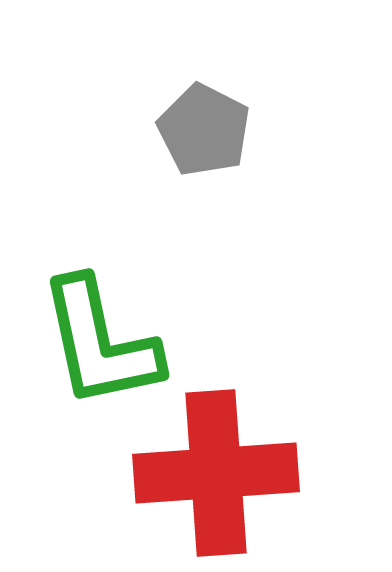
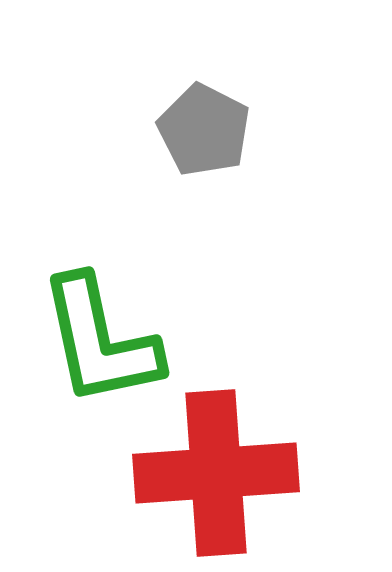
green L-shape: moved 2 px up
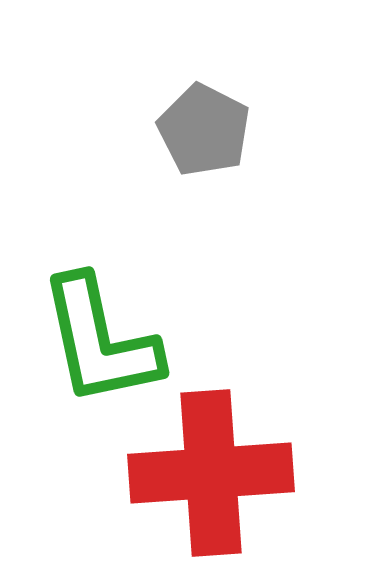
red cross: moved 5 px left
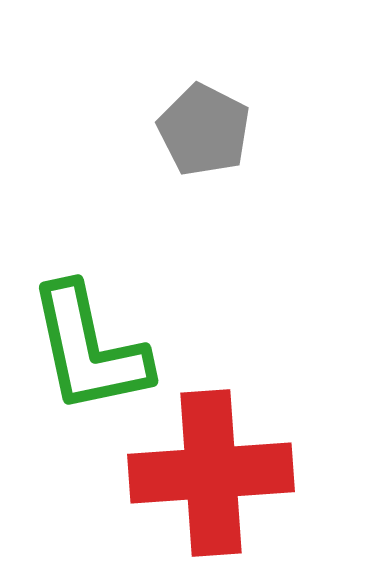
green L-shape: moved 11 px left, 8 px down
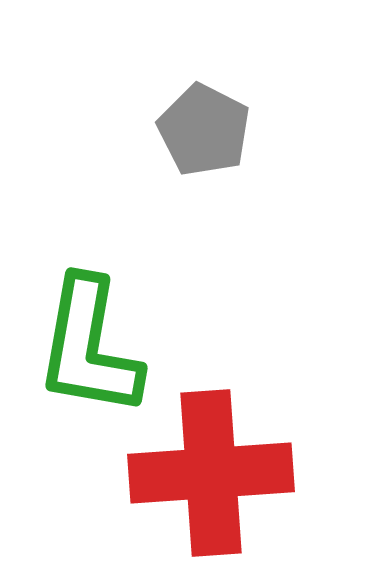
green L-shape: moved 2 px up; rotated 22 degrees clockwise
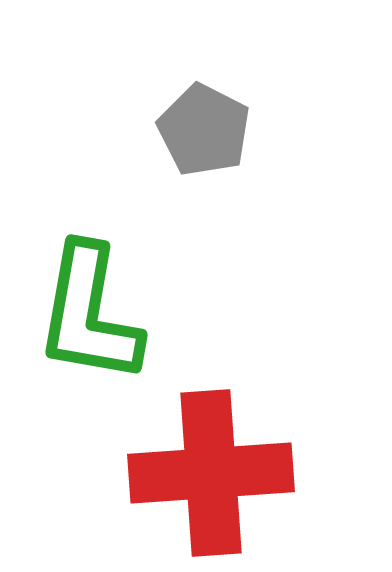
green L-shape: moved 33 px up
